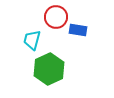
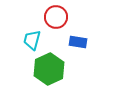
blue rectangle: moved 12 px down
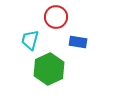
cyan trapezoid: moved 2 px left
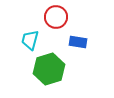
green hexagon: rotated 8 degrees clockwise
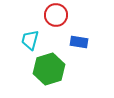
red circle: moved 2 px up
blue rectangle: moved 1 px right
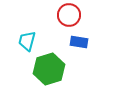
red circle: moved 13 px right
cyan trapezoid: moved 3 px left, 1 px down
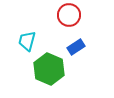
blue rectangle: moved 3 px left, 5 px down; rotated 42 degrees counterclockwise
green hexagon: rotated 20 degrees counterclockwise
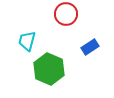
red circle: moved 3 px left, 1 px up
blue rectangle: moved 14 px right
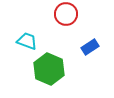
cyan trapezoid: rotated 95 degrees clockwise
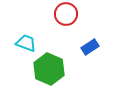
cyan trapezoid: moved 1 px left, 2 px down
